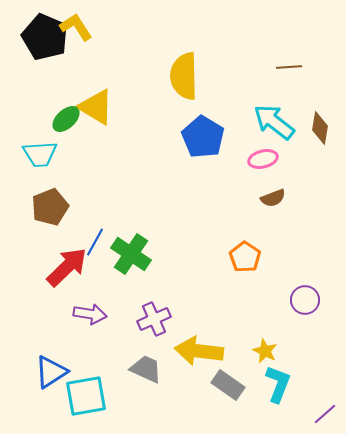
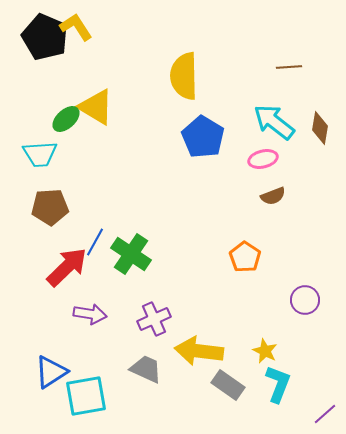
brown semicircle: moved 2 px up
brown pentagon: rotated 18 degrees clockwise
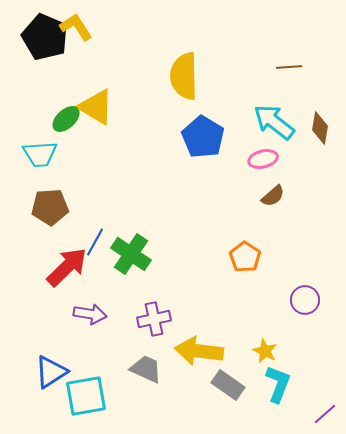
brown semicircle: rotated 20 degrees counterclockwise
purple cross: rotated 12 degrees clockwise
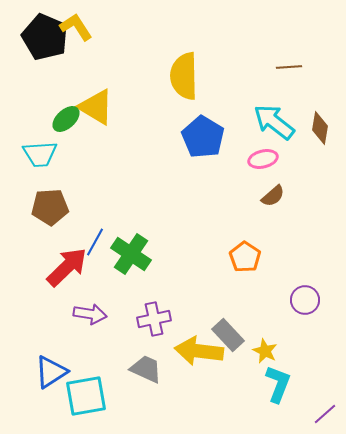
gray rectangle: moved 50 px up; rotated 12 degrees clockwise
